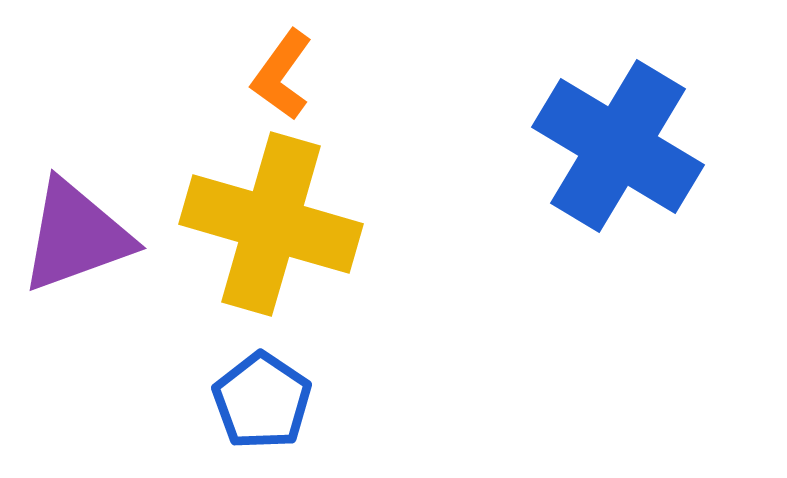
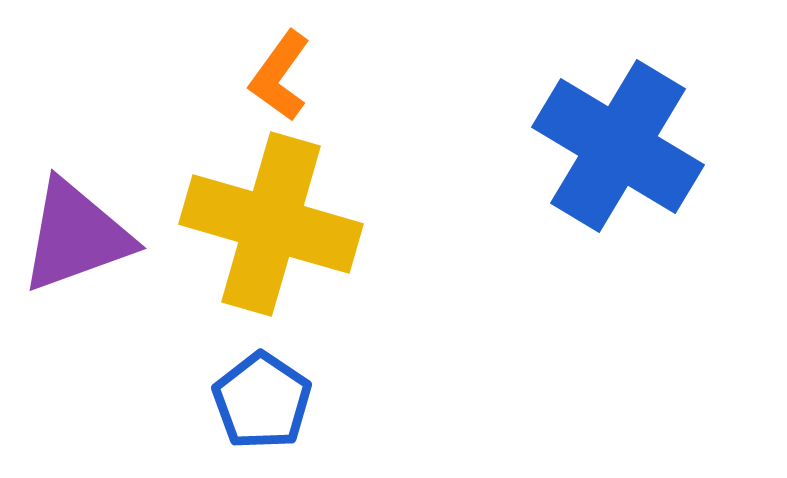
orange L-shape: moved 2 px left, 1 px down
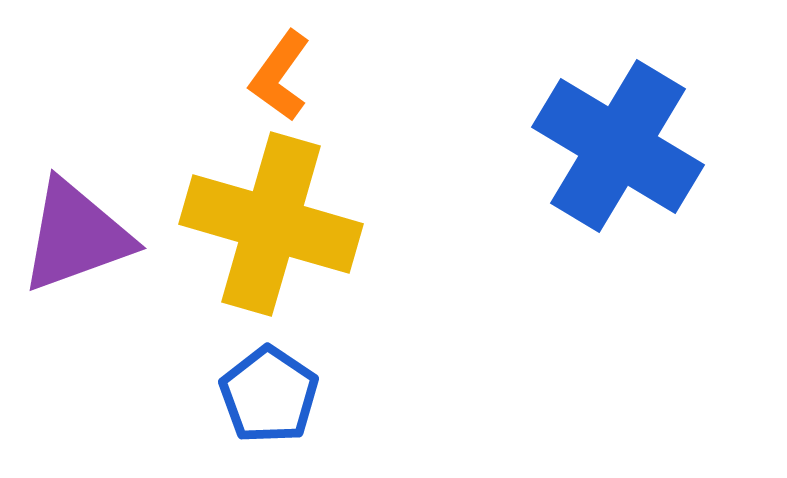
blue pentagon: moved 7 px right, 6 px up
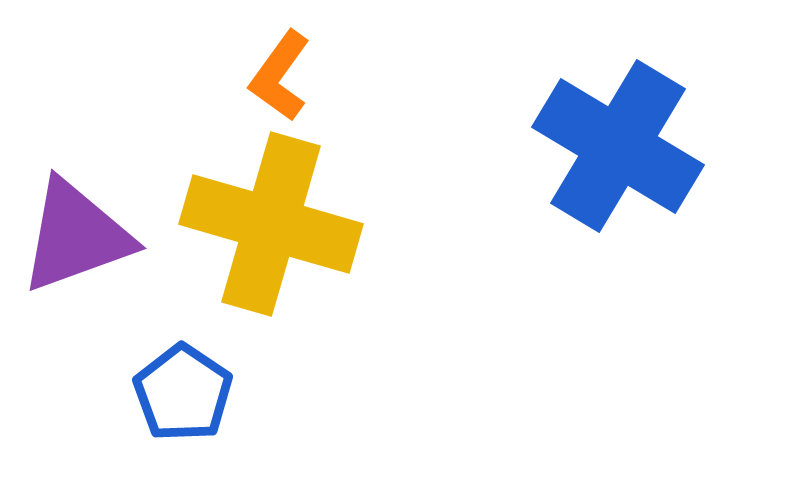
blue pentagon: moved 86 px left, 2 px up
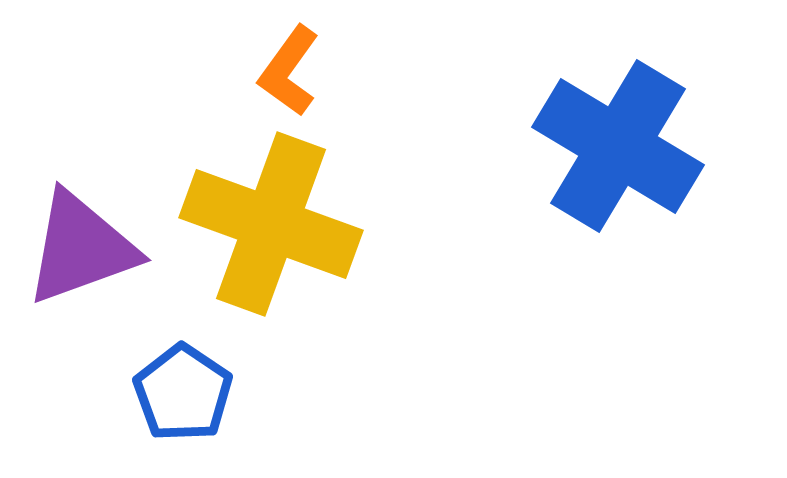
orange L-shape: moved 9 px right, 5 px up
yellow cross: rotated 4 degrees clockwise
purple triangle: moved 5 px right, 12 px down
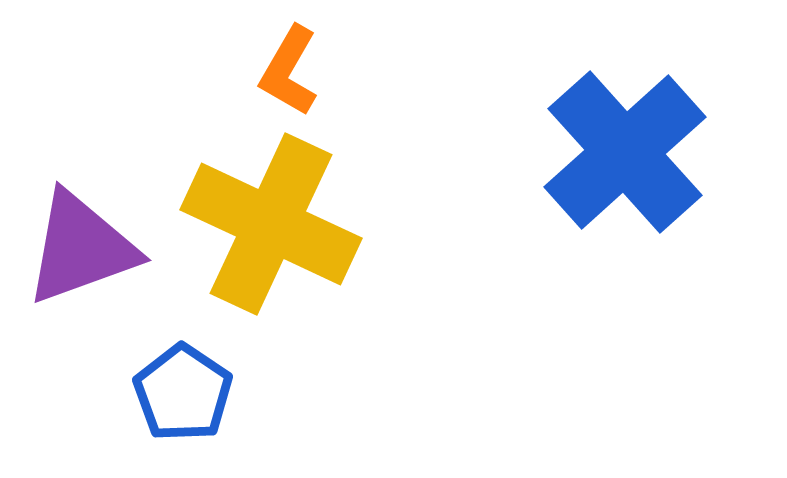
orange L-shape: rotated 6 degrees counterclockwise
blue cross: moved 7 px right, 6 px down; rotated 17 degrees clockwise
yellow cross: rotated 5 degrees clockwise
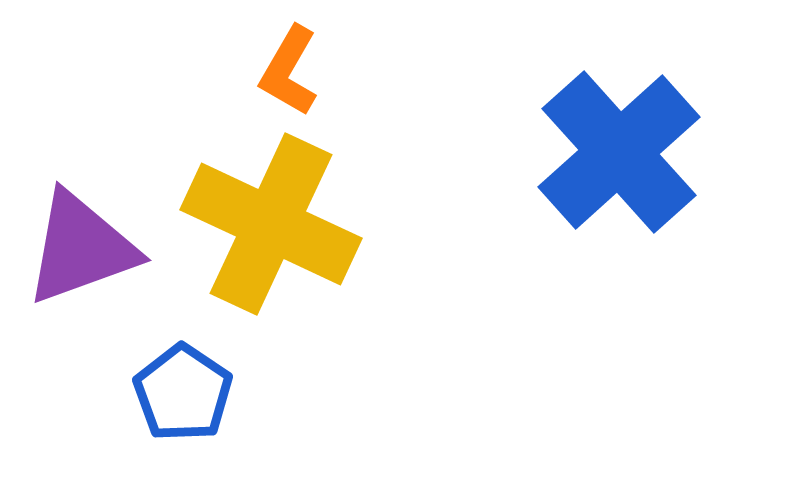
blue cross: moved 6 px left
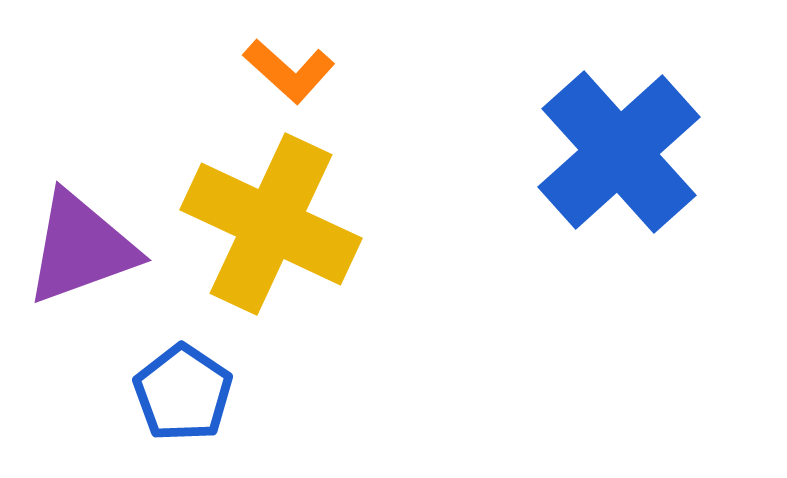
orange L-shape: rotated 78 degrees counterclockwise
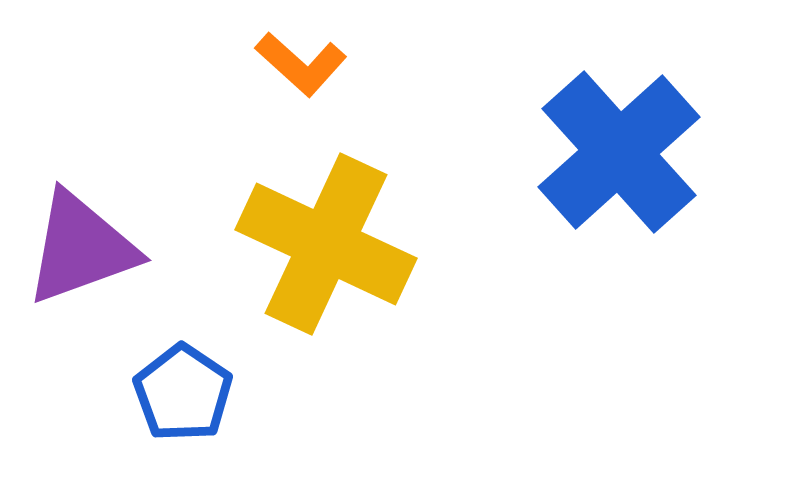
orange L-shape: moved 12 px right, 7 px up
yellow cross: moved 55 px right, 20 px down
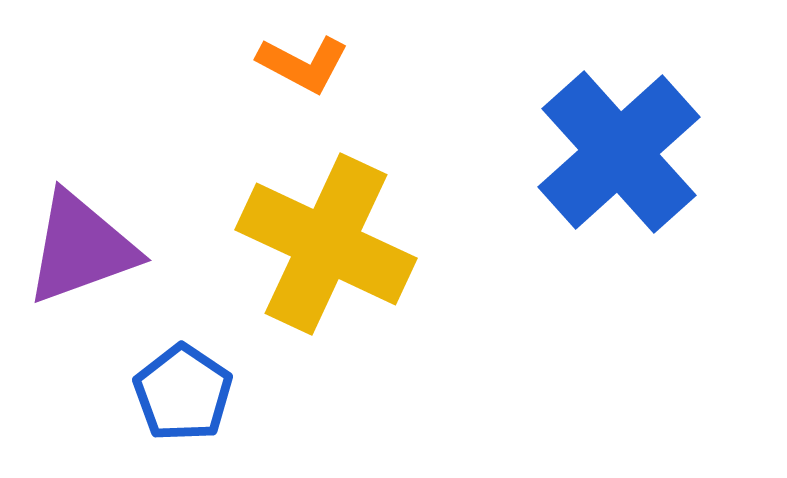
orange L-shape: moved 2 px right; rotated 14 degrees counterclockwise
